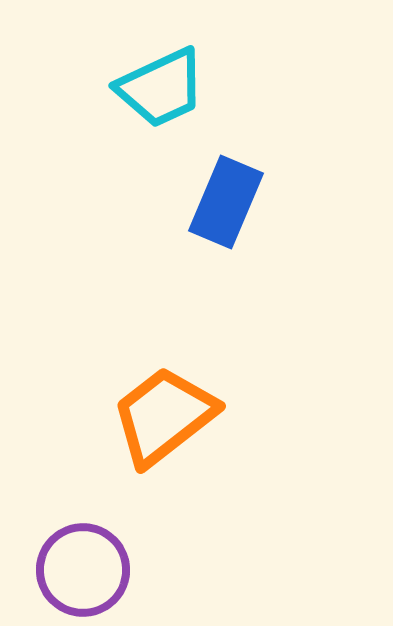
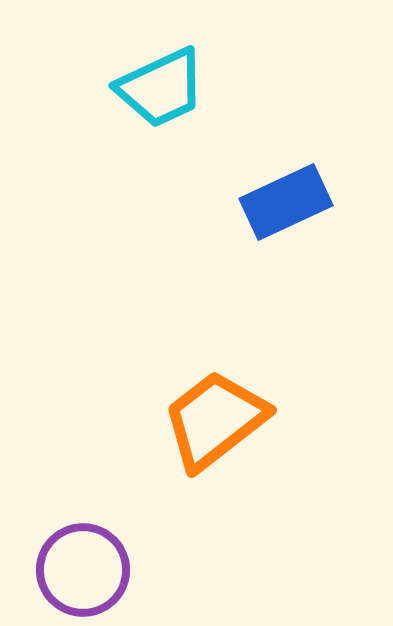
blue rectangle: moved 60 px right; rotated 42 degrees clockwise
orange trapezoid: moved 51 px right, 4 px down
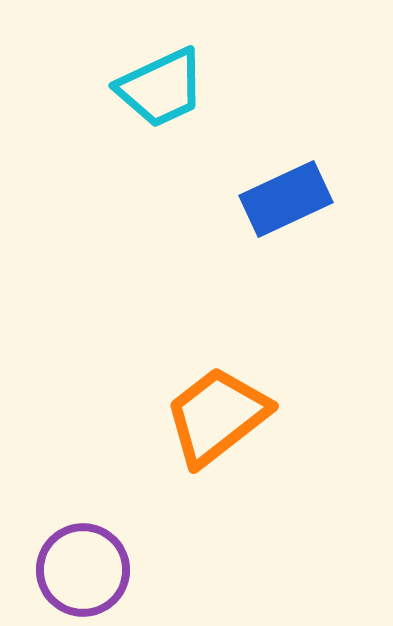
blue rectangle: moved 3 px up
orange trapezoid: moved 2 px right, 4 px up
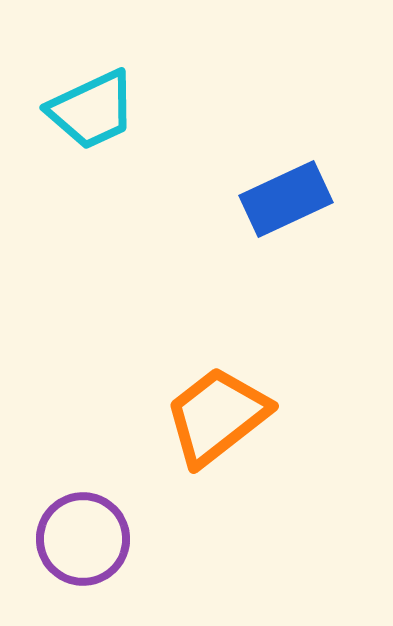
cyan trapezoid: moved 69 px left, 22 px down
purple circle: moved 31 px up
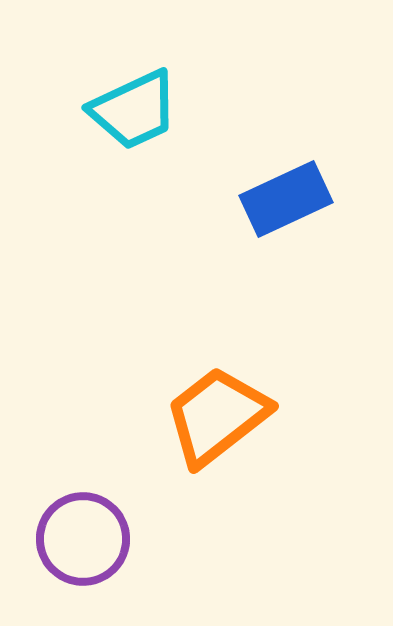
cyan trapezoid: moved 42 px right
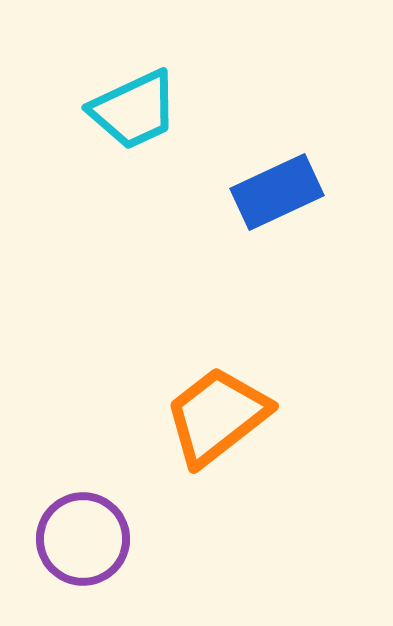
blue rectangle: moved 9 px left, 7 px up
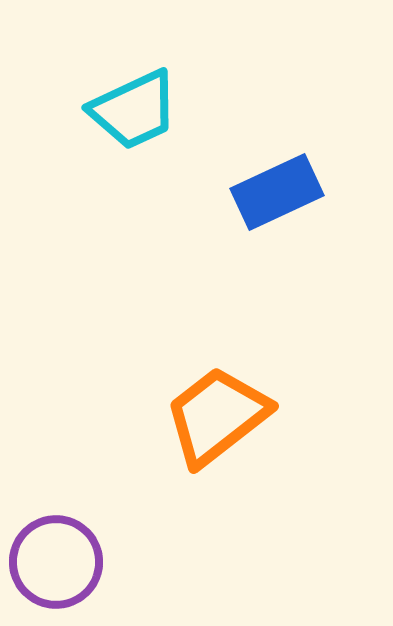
purple circle: moved 27 px left, 23 px down
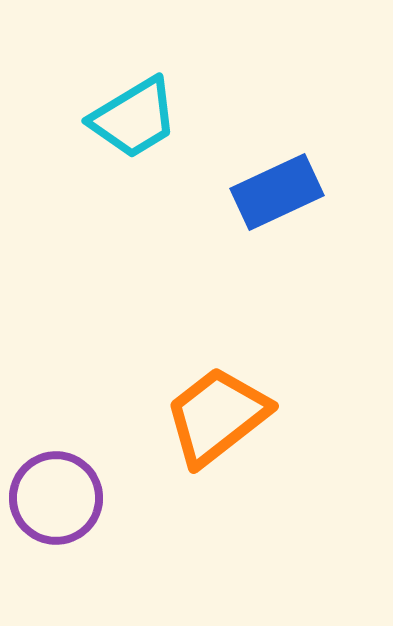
cyan trapezoid: moved 8 px down; rotated 6 degrees counterclockwise
purple circle: moved 64 px up
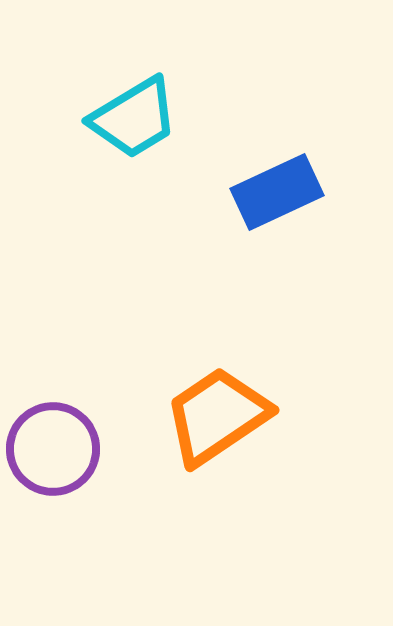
orange trapezoid: rotated 4 degrees clockwise
purple circle: moved 3 px left, 49 px up
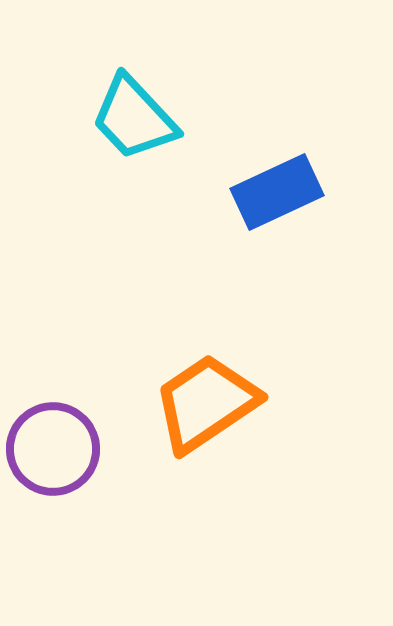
cyan trapezoid: rotated 78 degrees clockwise
orange trapezoid: moved 11 px left, 13 px up
